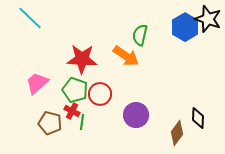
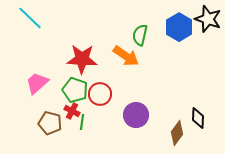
blue hexagon: moved 6 px left
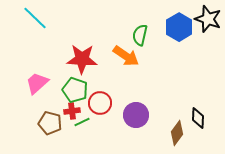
cyan line: moved 5 px right
red circle: moved 9 px down
red cross: rotated 35 degrees counterclockwise
green line: rotated 56 degrees clockwise
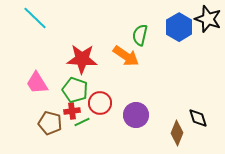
pink trapezoid: rotated 80 degrees counterclockwise
black diamond: rotated 20 degrees counterclockwise
brown diamond: rotated 15 degrees counterclockwise
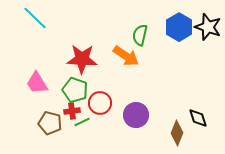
black star: moved 8 px down
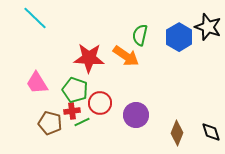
blue hexagon: moved 10 px down
red star: moved 7 px right, 1 px up
black diamond: moved 13 px right, 14 px down
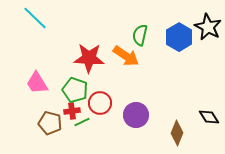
black star: rotated 8 degrees clockwise
black diamond: moved 2 px left, 15 px up; rotated 15 degrees counterclockwise
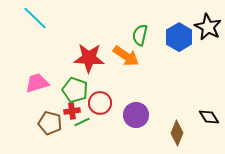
pink trapezoid: rotated 105 degrees clockwise
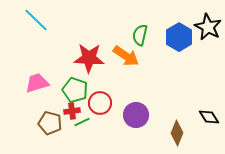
cyan line: moved 1 px right, 2 px down
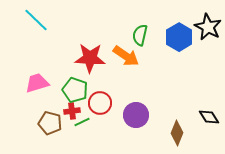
red star: moved 1 px right
